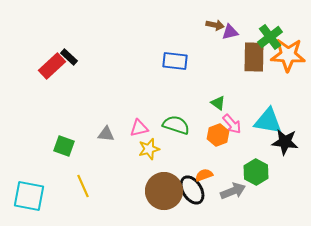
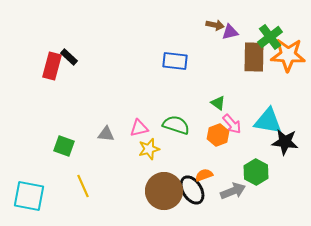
red rectangle: rotated 32 degrees counterclockwise
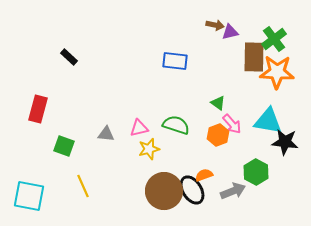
green cross: moved 4 px right, 2 px down
orange star: moved 11 px left, 17 px down
red rectangle: moved 14 px left, 43 px down
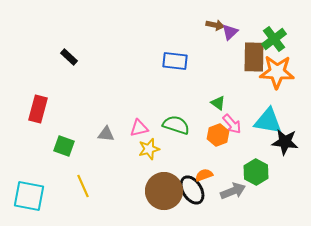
purple triangle: rotated 30 degrees counterclockwise
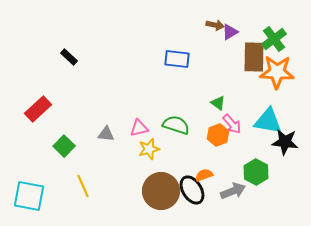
purple triangle: rotated 12 degrees clockwise
blue rectangle: moved 2 px right, 2 px up
red rectangle: rotated 32 degrees clockwise
green square: rotated 25 degrees clockwise
brown circle: moved 3 px left
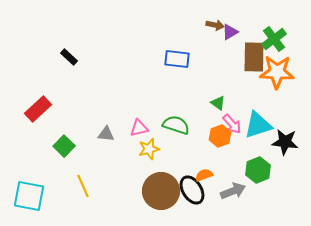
cyan triangle: moved 10 px left, 4 px down; rotated 28 degrees counterclockwise
orange hexagon: moved 2 px right, 1 px down
green hexagon: moved 2 px right, 2 px up; rotated 10 degrees clockwise
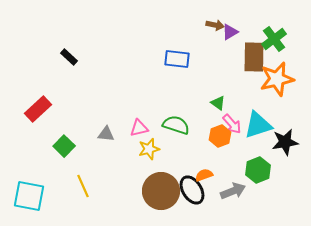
orange star: moved 7 px down; rotated 16 degrees counterclockwise
black star: rotated 16 degrees counterclockwise
